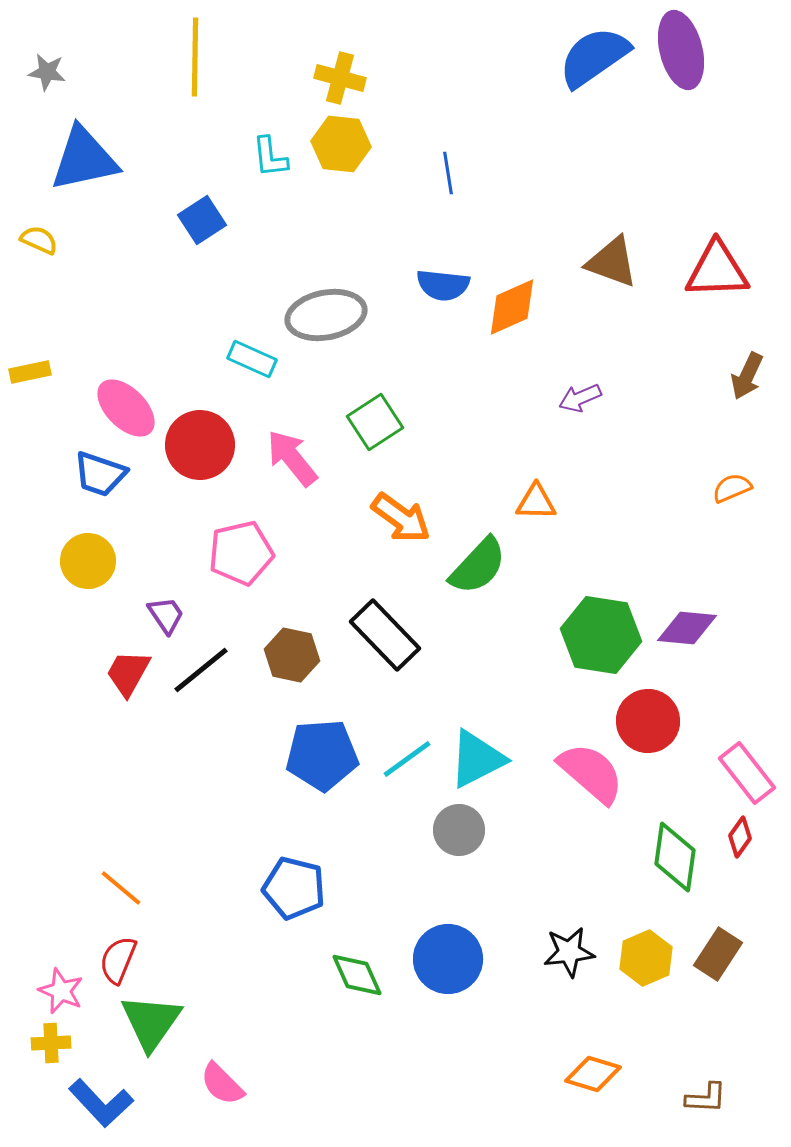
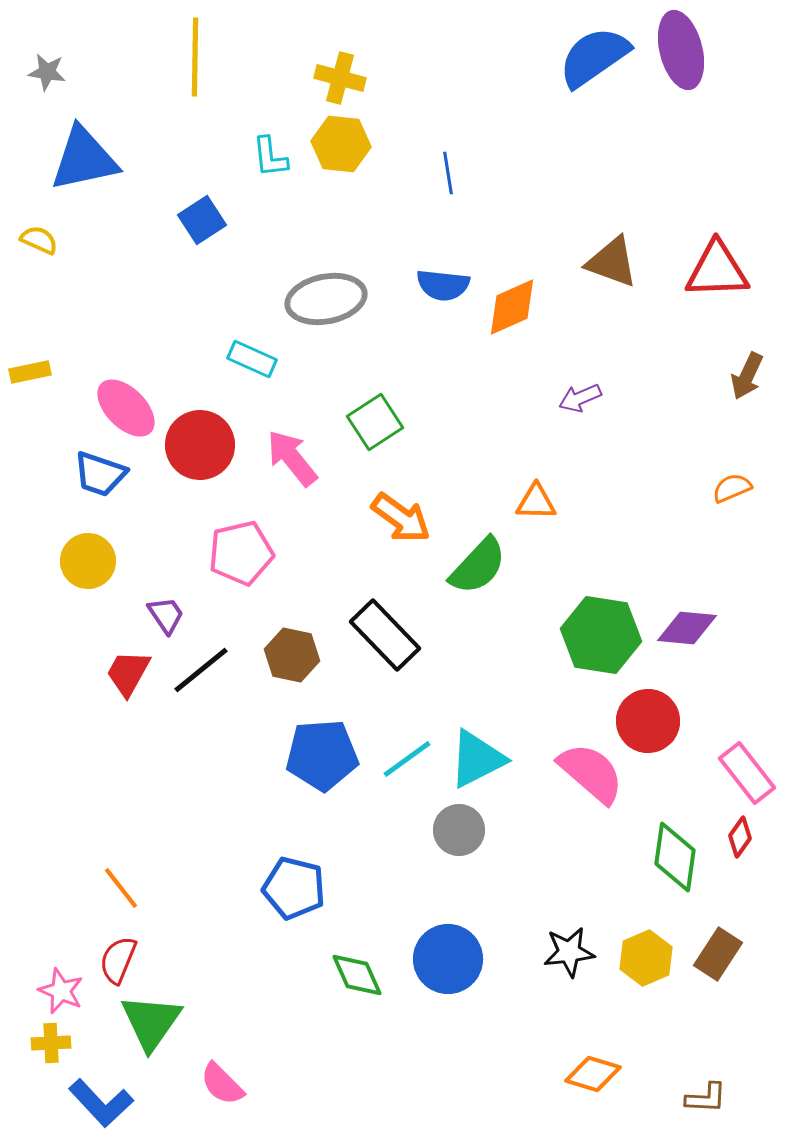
gray ellipse at (326, 315): moved 16 px up
orange line at (121, 888): rotated 12 degrees clockwise
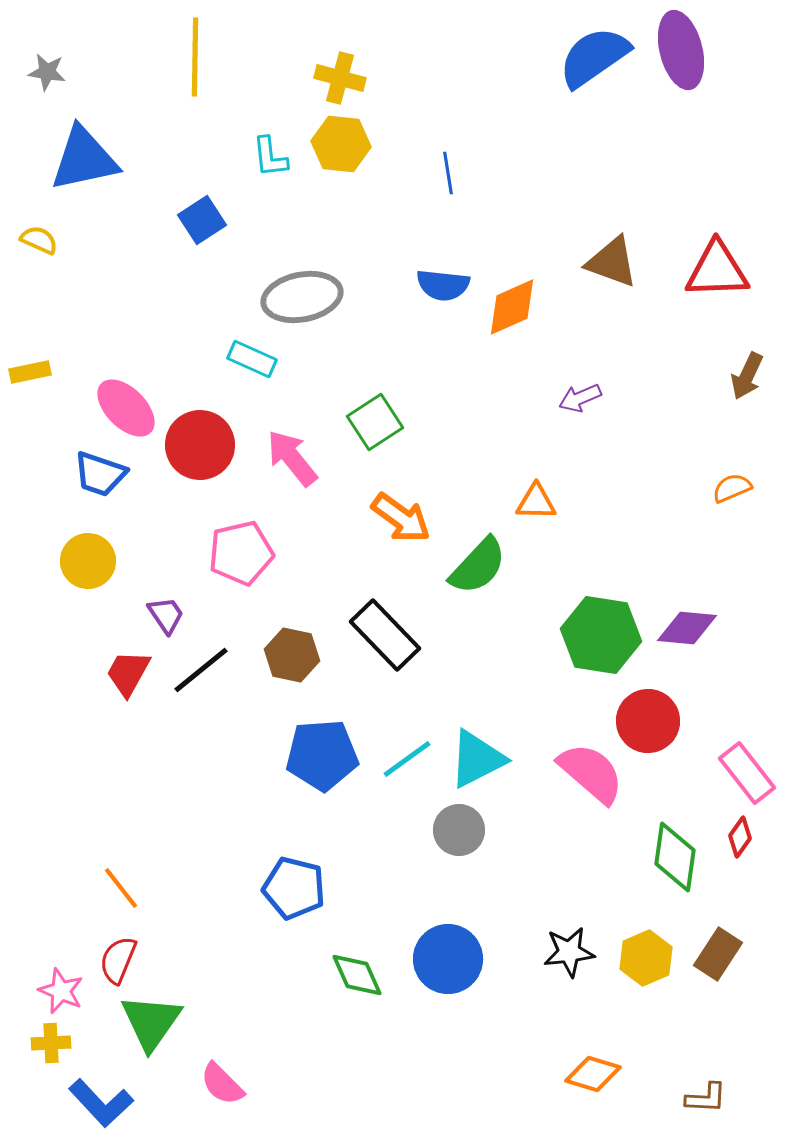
gray ellipse at (326, 299): moved 24 px left, 2 px up
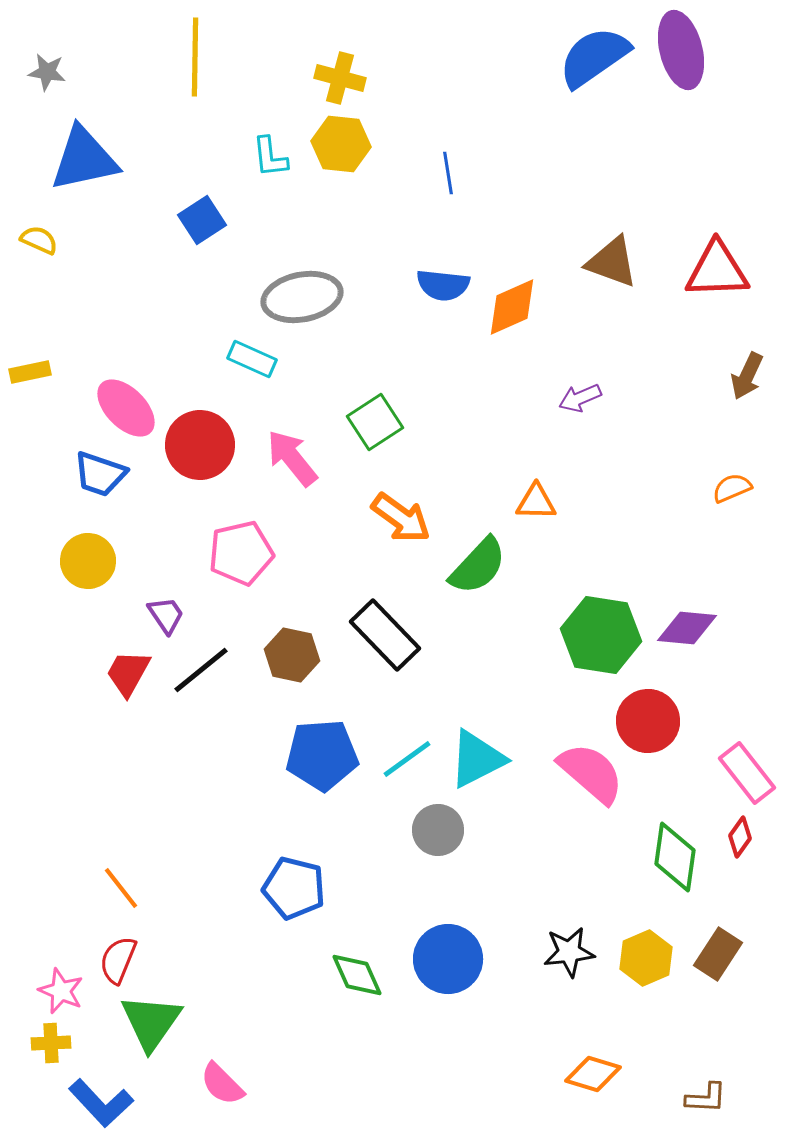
gray circle at (459, 830): moved 21 px left
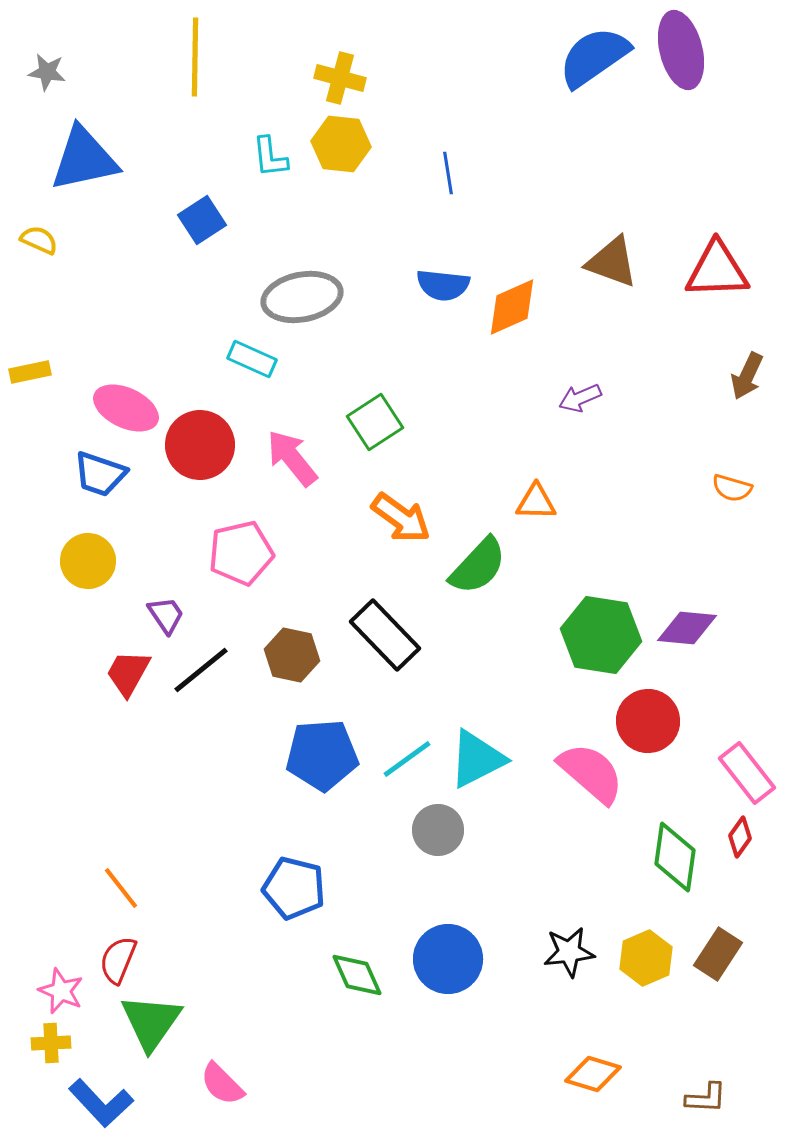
pink ellipse at (126, 408): rotated 20 degrees counterclockwise
orange semicircle at (732, 488): rotated 141 degrees counterclockwise
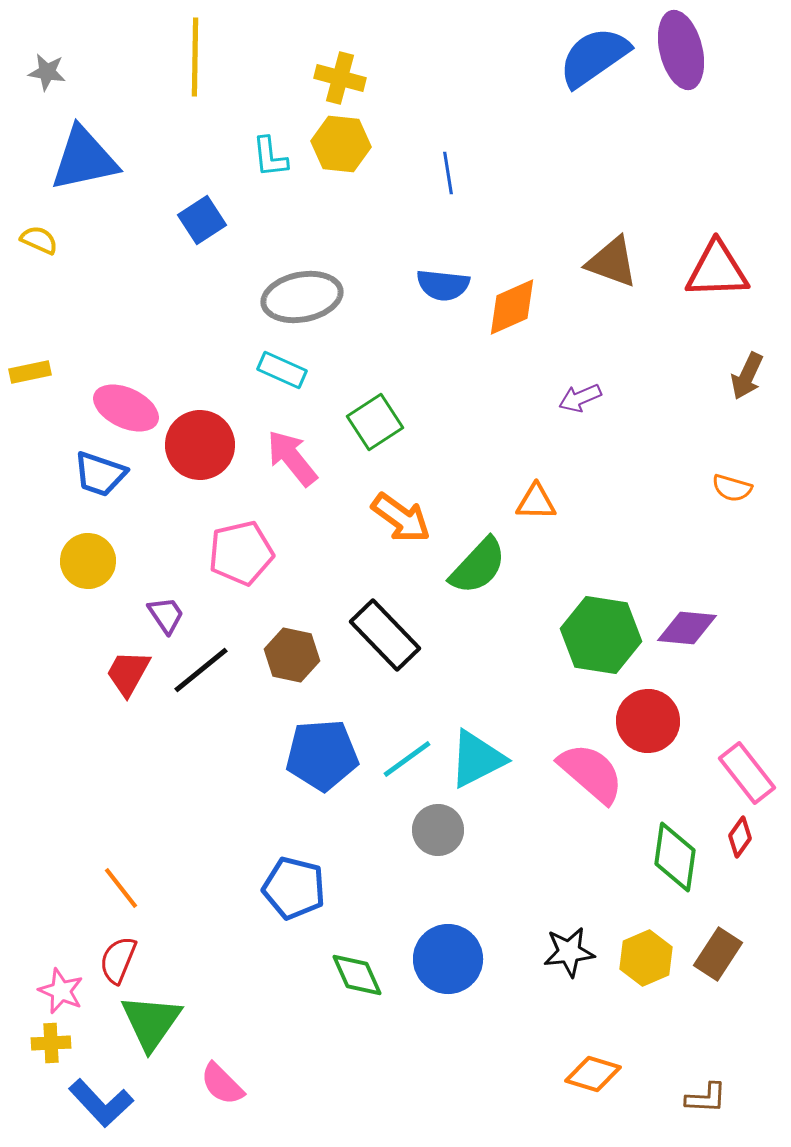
cyan rectangle at (252, 359): moved 30 px right, 11 px down
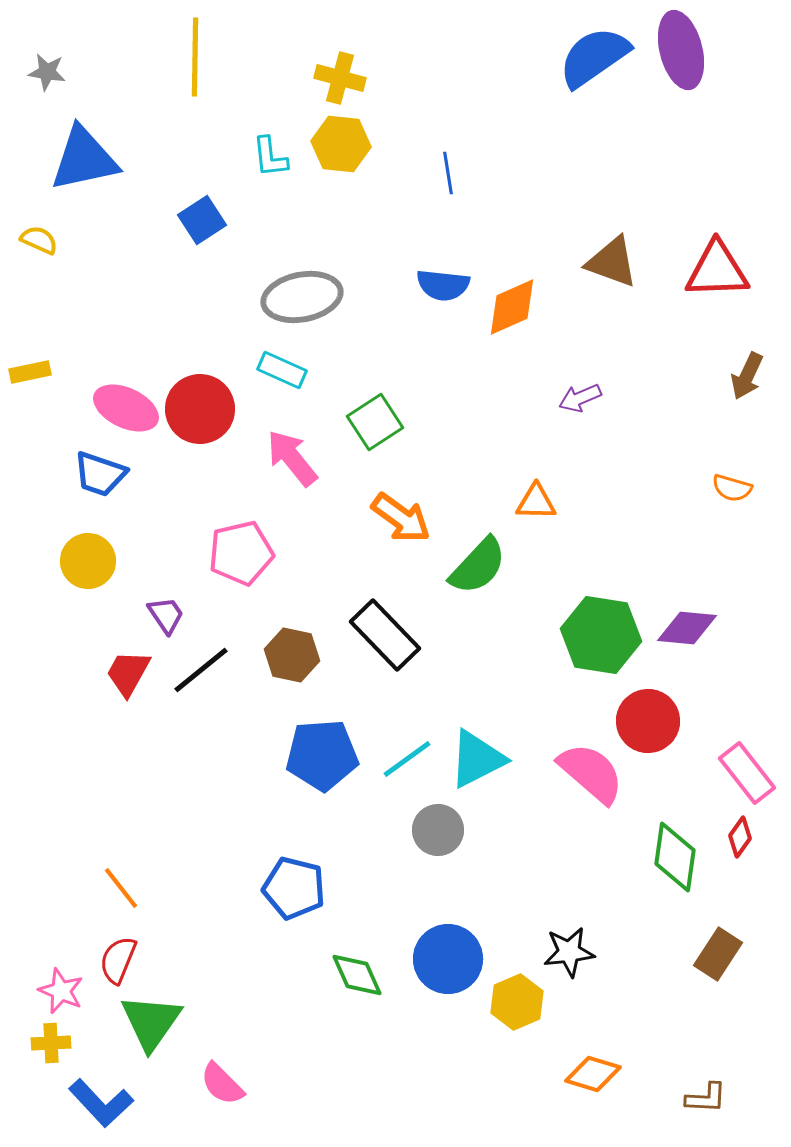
red circle at (200, 445): moved 36 px up
yellow hexagon at (646, 958): moved 129 px left, 44 px down
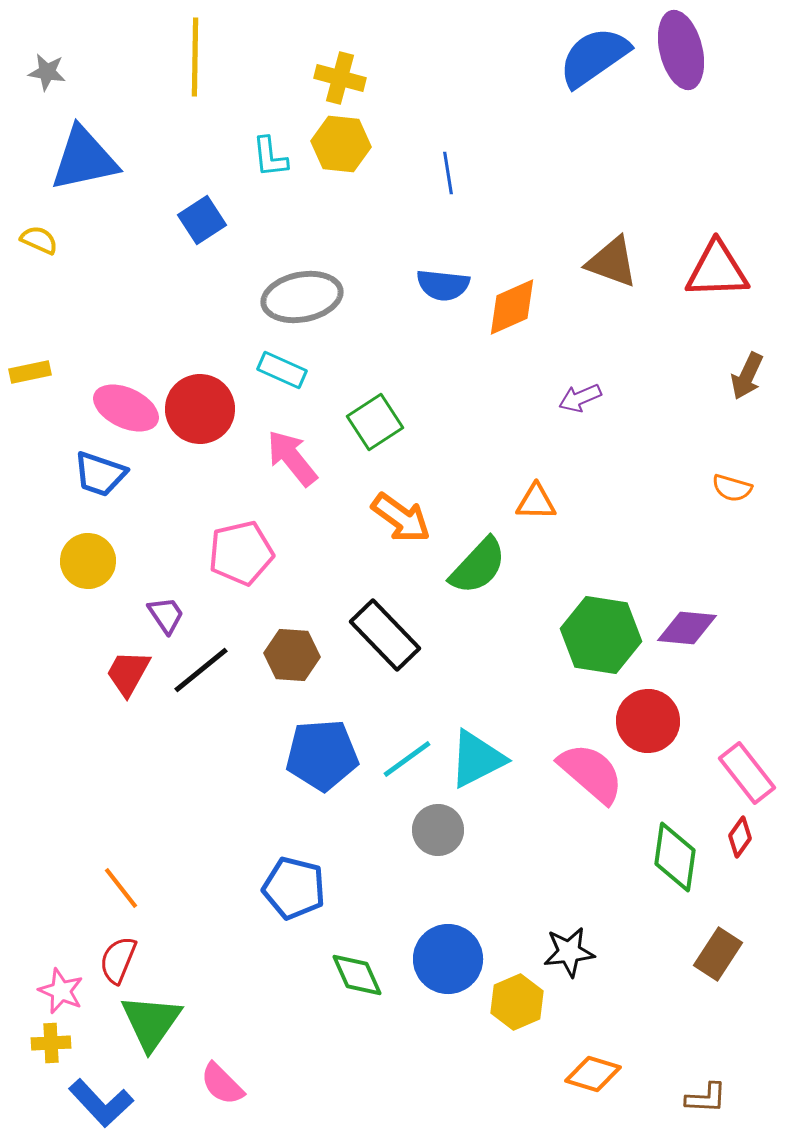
brown hexagon at (292, 655): rotated 8 degrees counterclockwise
